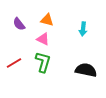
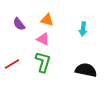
red line: moved 2 px left, 1 px down
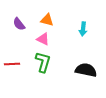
red line: rotated 28 degrees clockwise
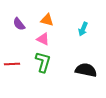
cyan arrow: rotated 16 degrees clockwise
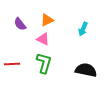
orange triangle: rotated 40 degrees counterclockwise
purple semicircle: moved 1 px right
green L-shape: moved 1 px right, 1 px down
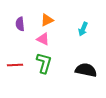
purple semicircle: rotated 32 degrees clockwise
red line: moved 3 px right, 1 px down
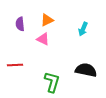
green L-shape: moved 8 px right, 19 px down
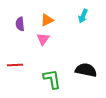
cyan arrow: moved 13 px up
pink triangle: rotated 40 degrees clockwise
green L-shape: moved 3 px up; rotated 25 degrees counterclockwise
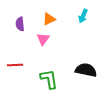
orange triangle: moved 2 px right, 1 px up
green L-shape: moved 3 px left
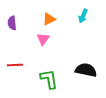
purple semicircle: moved 8 px left, 1 px up
